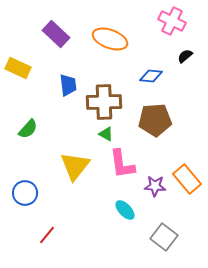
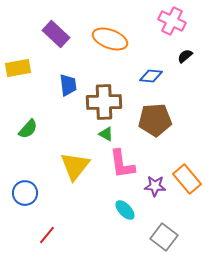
yellow rectangle: rotated 35 degrees counterclockwise
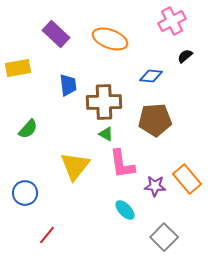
pink cross: rotated 36 degrees clockwise
gray square: rotated 8 degrees clockwise
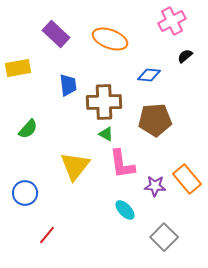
blue diamond: moved 2 px left, 1 px up
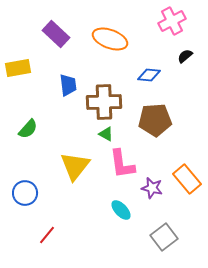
purple star: moved 3 px left, 2 px down; rotated 10 degrees clockwise
cyan ellipse: moved 4 px left
gray square: rotated 8 degrees clockwise
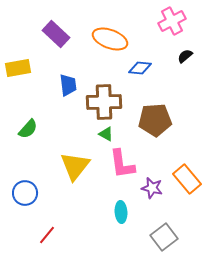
blue diamond: moved 9 px left, 7 px up
cyan ellipse: moved 2 px down; rotated 40 degrees clockwise
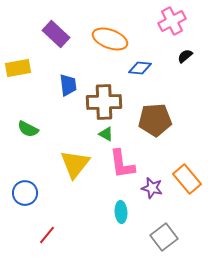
green semicircle: rotated 75 degrees clockwise
yellow triangle: moved 2 px up
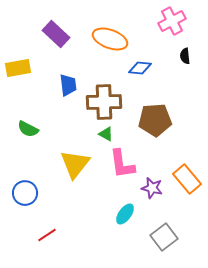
black semicircle: rotated 56 degrees counterclockwise
cyan ellipse: moved 4 px right, 2 px down; rotated 40 degrees clockwise
red line: rotated 18 degrees clockwise
